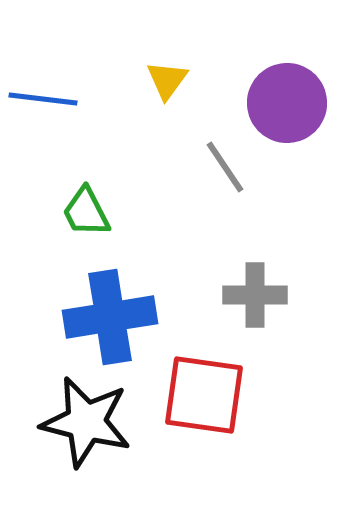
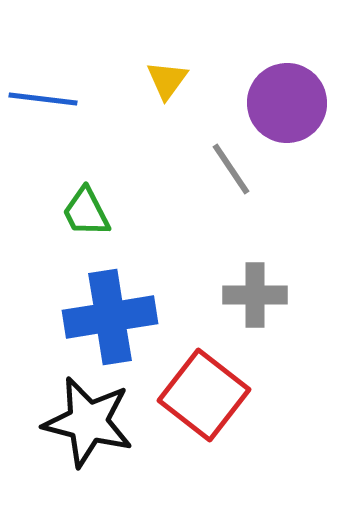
gray line: moved 6 px right, 2 px down
red square: rotated 30 degrees clockwise
black star: moved 2 px right
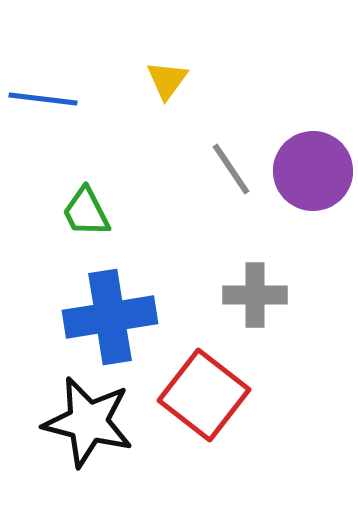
purple circle: moved 26 px right, 68 px down
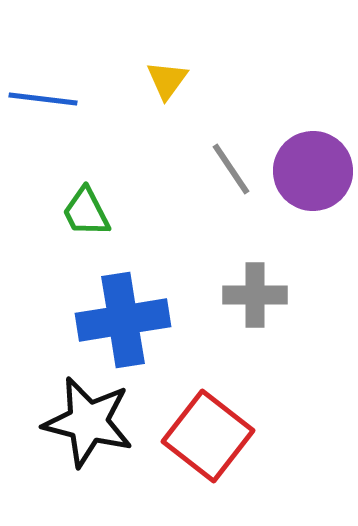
blue cross: moved 13 px right, 3 px down
red square: moved 4 px right, 41 px down
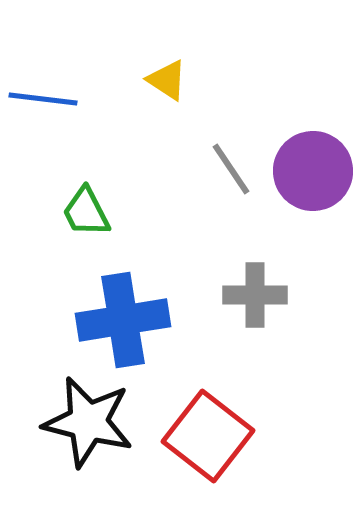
yellow triangle: rotated 33 degrees counterclockwise
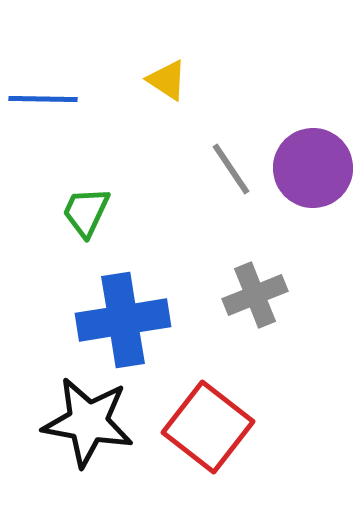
blue line: rotated 6 degrees counterclockwise
purple circle: moved 3 px up
green trapezoid: rotated 52 degrees clockwise
gray cross: rotated 22 degrees counterclockwise
black star: rotated 4 degrees counterclockwise
red square: moved 9 px up
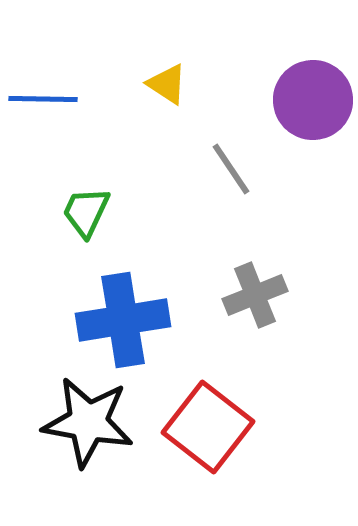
yellow triangle: moved 4 px down
purple circle: moved 68 px up
